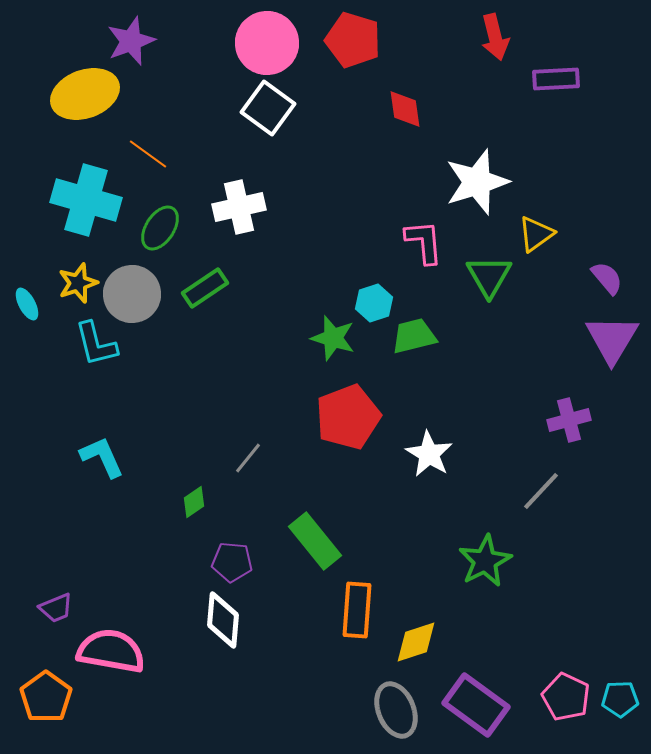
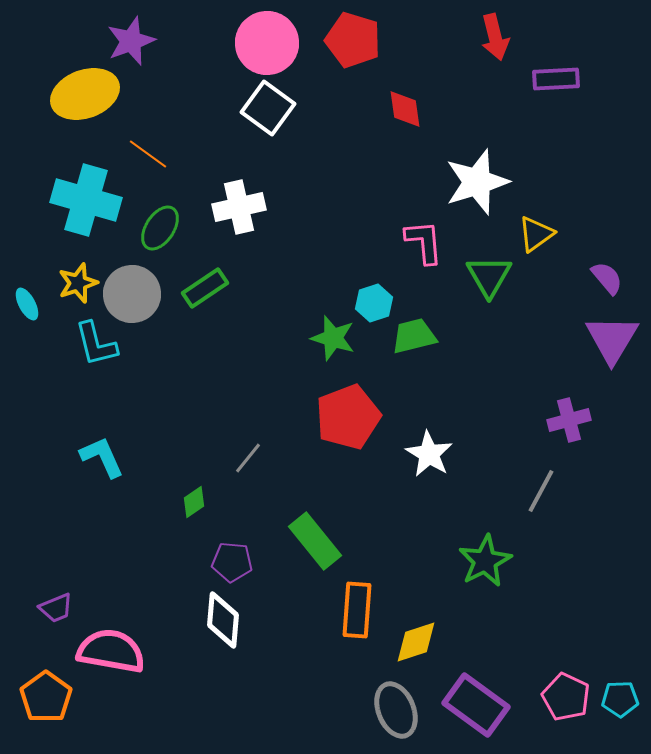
gray line at (541, 491): rotated 15 degrees counterclockwise
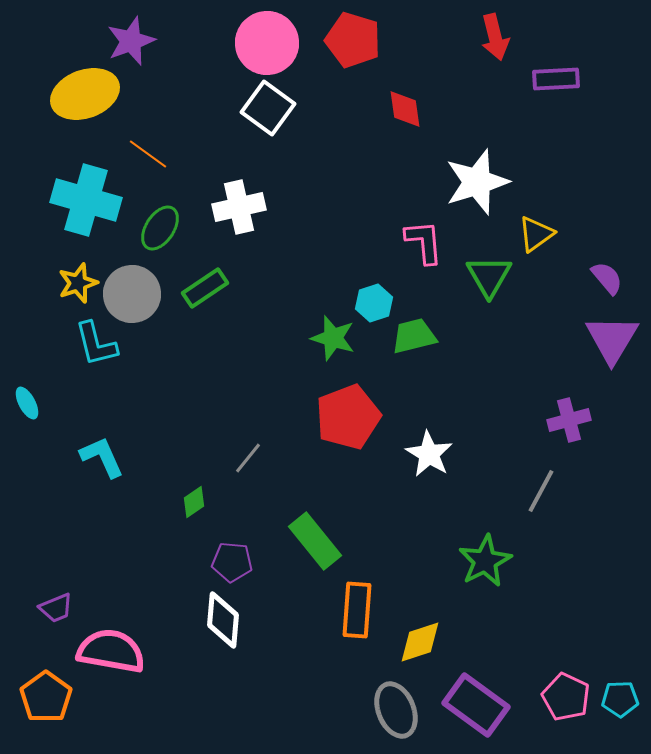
cyan ellipse at (27, 304): moved 99 px down
yellow diamond at (416, 642): moved 4 px right
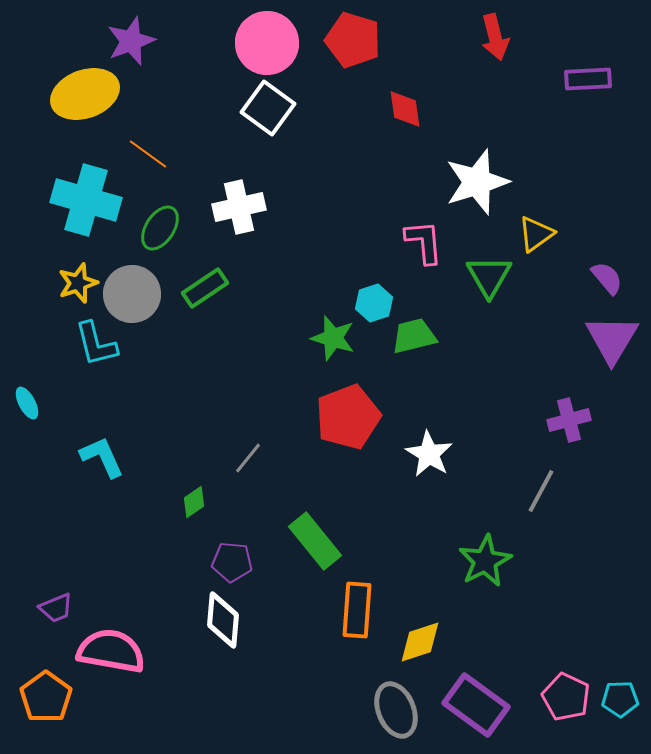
purple rectangle at (556, 79): moved 32 px right
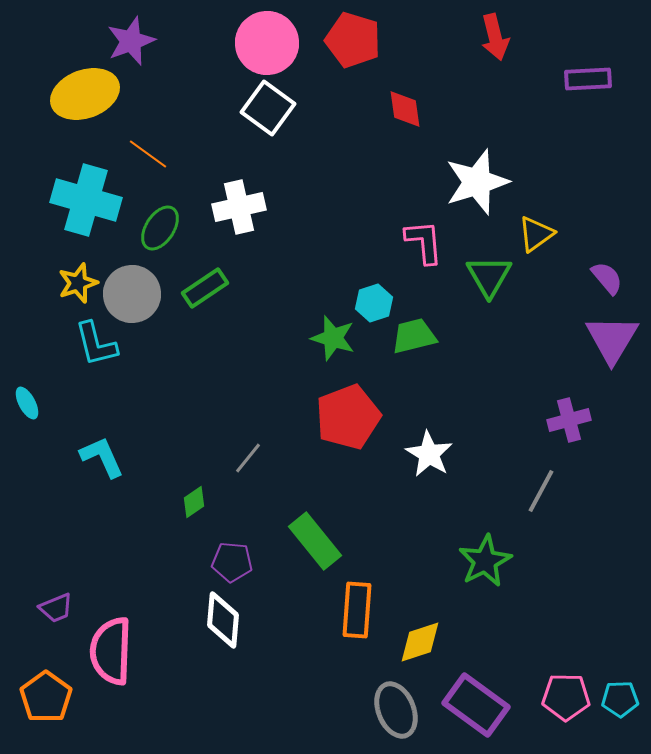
pink semicircle at (111, 651): rotated 98 degrees counterclockwise
pink pentagon at (566, 697): rotated 24 degrees counterclockwise
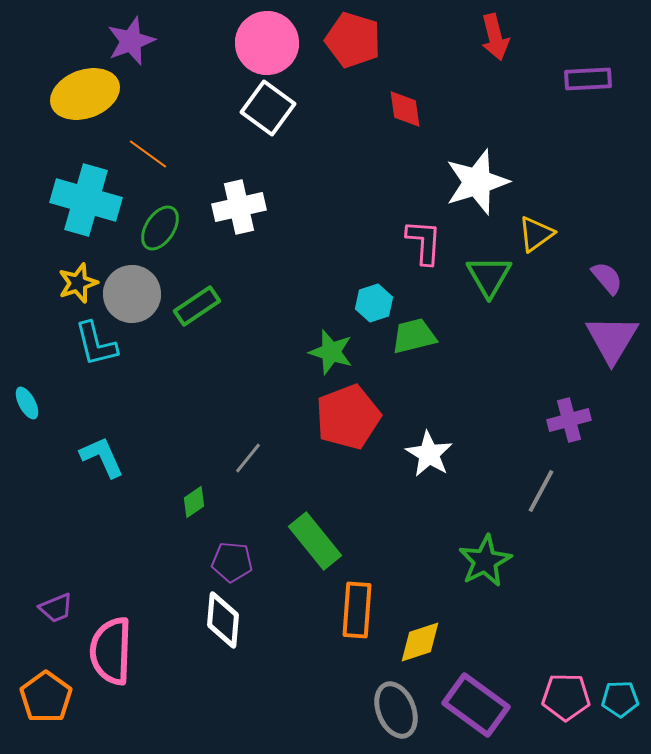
pink L-shape at (424, 242): rotated 9 degrees clockwise
green rectangle at (205, 288): moved 8 px left, 18 px down
green star at (333, 338): moved 2 px left, 14 px down
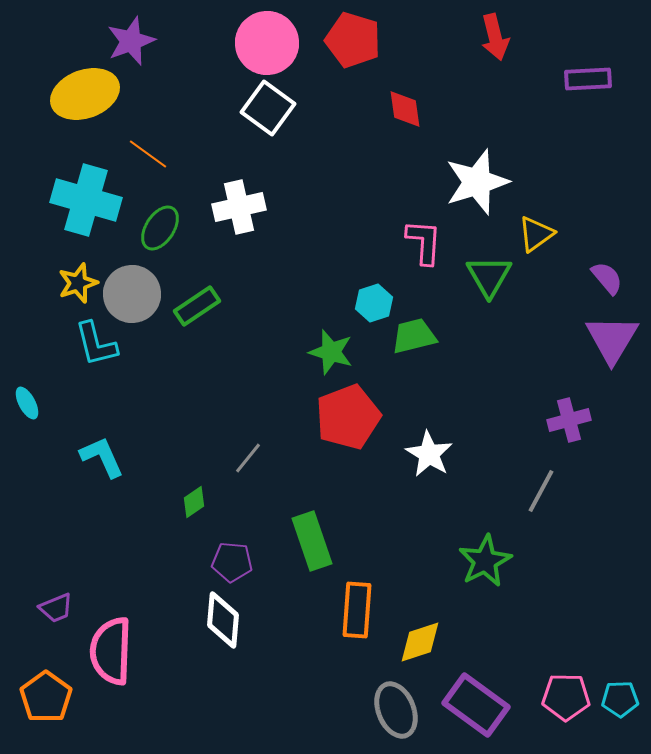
green rectangle at (315, 541): moved 3 px left; rotated 20 degrees clockwise
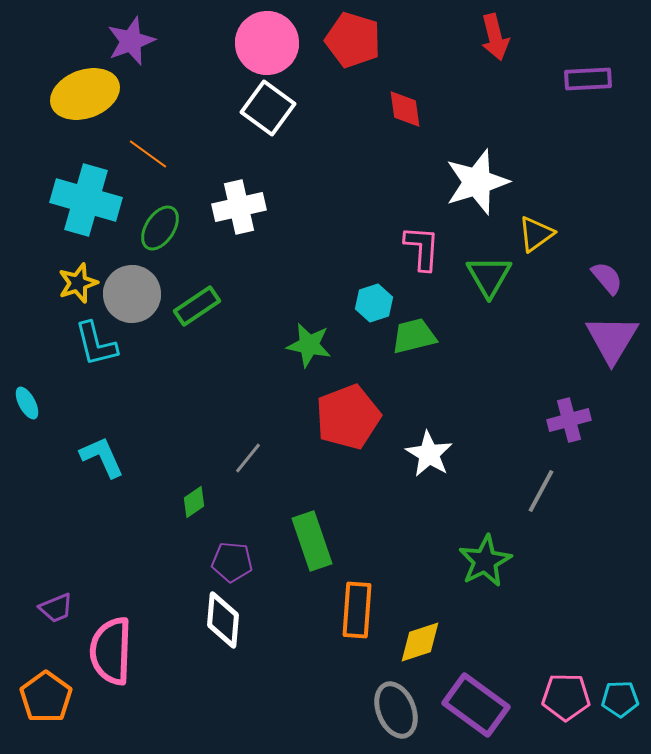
pink L-shape at (424, 242): moved 2 px left, 6 px down
green star at (331, 352): moved 22 px left, 7 px up; rotated 6 degrees counterclockwise
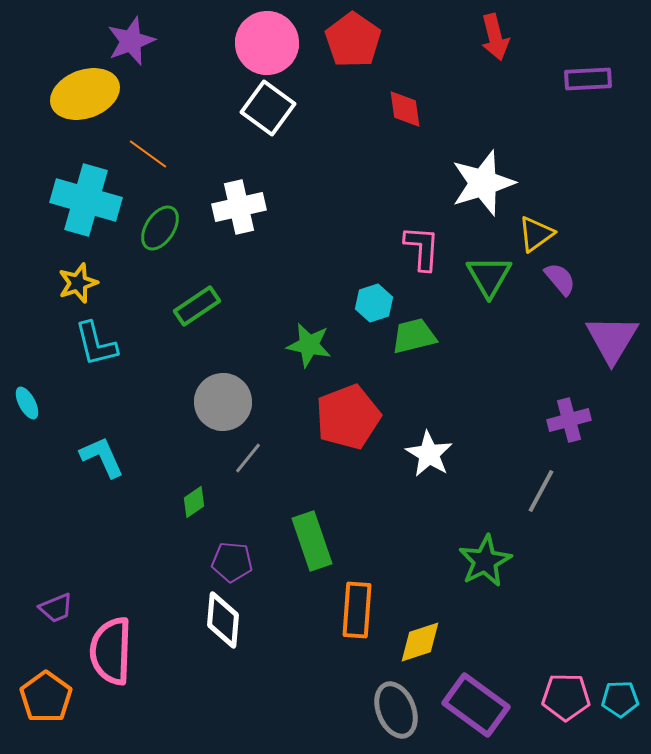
red pentagon at (353, 40): rotated 18 degrees clockwise
white star at (477, 182): moved 6 px right, 1 px down
purple semicircle at (607, 278): moved 47 px left, 1 px down
gray circle at (132, 294): moved 91 px right, 108 px down
